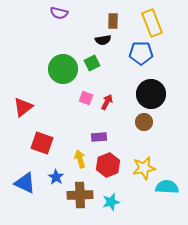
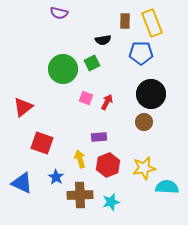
brown rectangle: moved 12 px right
blue triangle: moved 3 px left
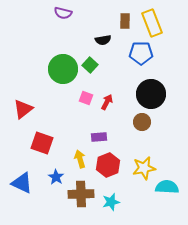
purple semicircle: moved 4 px right
green square: moved 2 px left, 2 px down; rotated 21 degrees counterclockwise
red triangle: moved 2 px down
brown circle: moved 2 px left
brown cross: moved 1 px right, 1 px up
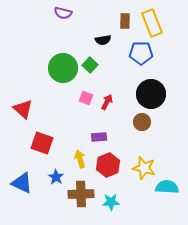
green circle: moved 1 px up
red triangle: rotated 40 degrees counterclockwise
yellow star: rotated 25 degrees clockwise
cyan star: rotated 12 degrees clockwise
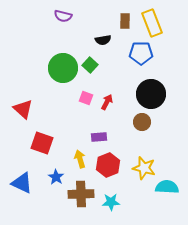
purple semicircle: moved 3 px down
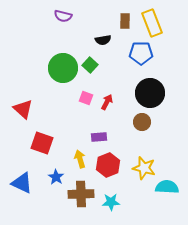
black circle: moved 1 px left, 1 px up
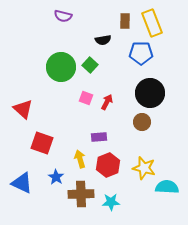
green circle: moved 2 px left, 1 px up
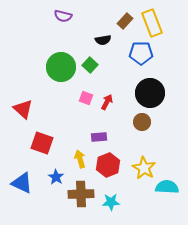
brown rectangle: rotated 42 degrees clockwise
yellow star: rotated 15 degrees clockwise
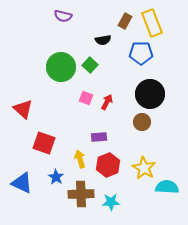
brown rectangle: rotated 14 degrees counterclockwise
black circle: moved 1 px down
red square: moved 2 px right
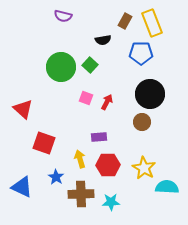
red hexagon: rotated 20 degrees clockwise
blue triangle: moved 4 px down
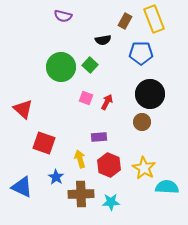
yellow rectangle: moved 2 px right, 4 px up
red hexagon: moved 1 px right; rotated 25 degrees clockwise
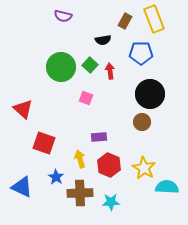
red arrow: moved 3 px right, 31 px up; rotated 35 degrees counterclockwise
brown cross: moved 1 px left, 1 px up
